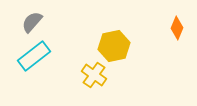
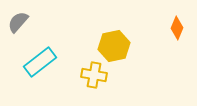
gray semicircle: moved 14 px left
cyan rectangle: moved 6 px right, 6 px down
yellow cross: rotated 25 degrees counterclockwise
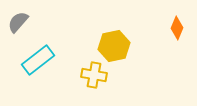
cyan rectangle: moved 2 px left, 2 px up
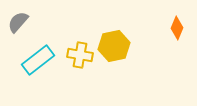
yellow cross: moved 14 px left, 20 px up
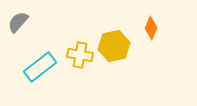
orange diamond: moved 26 px left
cyan rectangle: moved 2 px right, 7 px down
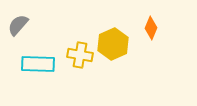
gray semicircle: moved 3 px down
yellow hexagon: moved 1 px left, 2 px up; rotated 12 degrees counterclockwise
cyan rectangle: moved 2 px left, 3 px up; rotated 40 degrees clockwise
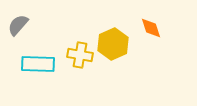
orange diamond: rotated 40 degrees counterclockwise
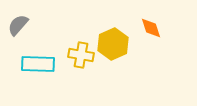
yellow cross: moved 1 px right
